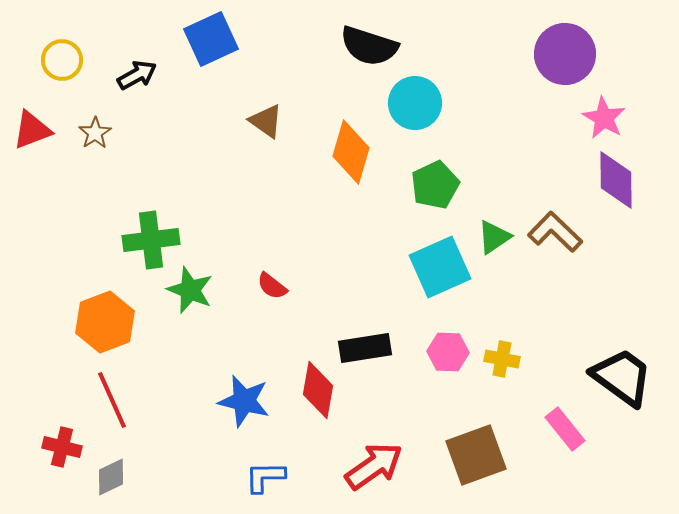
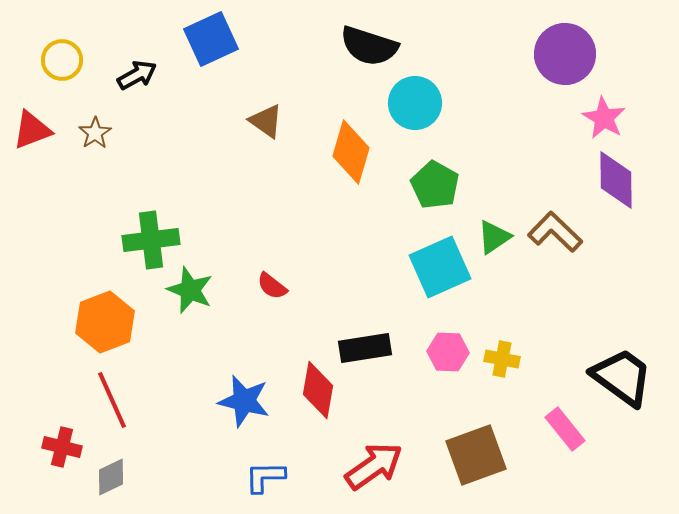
green pentagon: rotated 18 degrees counterclockwise
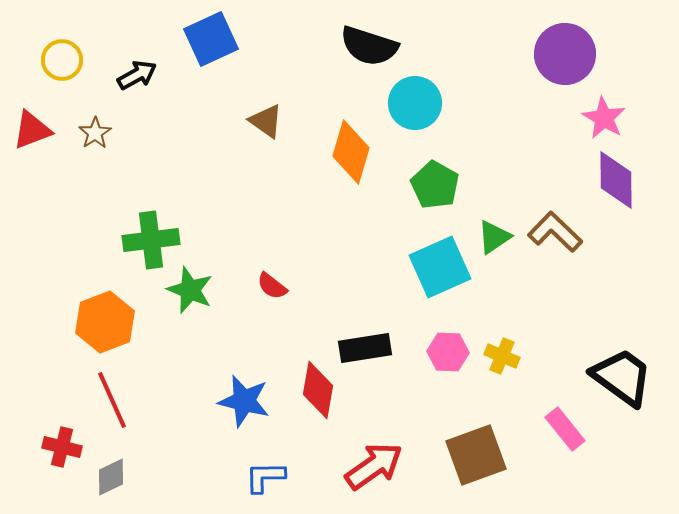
yellow cross: moved 3 px up; rotated 12 degrees clockwise
